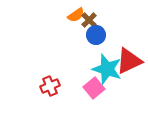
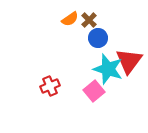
orange semicircle: moved 6 px left, 4 px down
blue circle: moved 2 px right, 3 px down
red triangle: rotated 28 degrees counterclockwise
cyan star: moved 1 px right
pink square: moved 3 px down
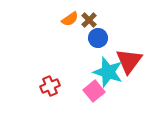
cyan star: moved 3 px down
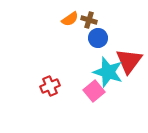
brown cross: rotated 28 degrees counterclockwise
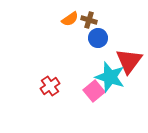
cyan star: moved 2 px right, 5 px down
red cross: rotated 12 degrees counterclockwise
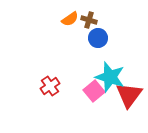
red triangle: moved 34 px down
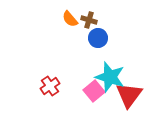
orange semicircle: rotated 84 degrees clockwise
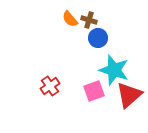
cyan star: moved 4 px right, 7 px up
pink square: rotated 20 degrees clockwise
red triangle: rotated 12 degrees clockwise
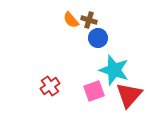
orange semicircle: moved 1 px right, 1 px down
red triangle: rotated 8 degrees counterclockwise
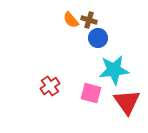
cyan star: rotated 24 degrees counterclockwise
pink square: moved 3 px left, 2 px down; rotated 35 degrees clockwise
red triangle: moved 2 px left, 7 px down; rotated 16 degrees counterclockwise
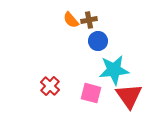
brown cross: rotated 28 degrees counterclockwise
blue circle: moved 3 px down
red cross: rotated 12 degrees counterclockwise
red triangle: moved 2 px right, 6 px up
